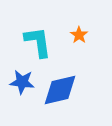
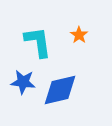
blue star: moved 1 px right
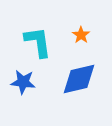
orange star: moved 2 px right
blue diamond: moved 19 px right, 11 px up
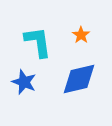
blue star: moved 1 px right; rotated 15 degrees clockwise
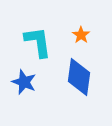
blue diamond: moved 2 px up; rotated 69 degrees counterclockwise
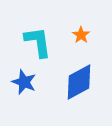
blue diamond: moved 5 px down; rotated 54 degrees clockwise
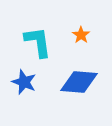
blue diamond: rotated 33 degrees clockwise
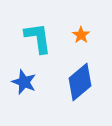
cyan L-shape: moved 4 px up
blue diamond: moved 1 px right; rotated 45 degrees counterclockwise
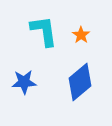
cyan L-shape: moved 6 px right, 7 px up
blue star: rotated 25 degrees counterclockwise
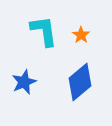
blue star: rotated 20 degrees counterclockwise
